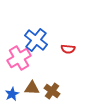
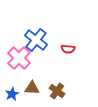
pink cross: rotated 15 degrees counterclockwise
brown cross: moved 5 px right
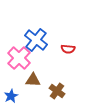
brown triangle: moved 1 px right, 8 px up
blue star: moved 1 px left, 2 px down
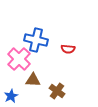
blue cross: rotated 25 degrees counterclockwise
pink cross: moved 1 px down
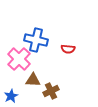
brown cross: moved 6 px left; rotated 28 degrees clockwise
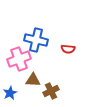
pink cross: rotated 25 degrees clockwise
blue star: moved 1 px left, 3 px up
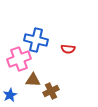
blue star: moved 2 px down
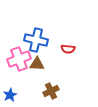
brown triangle: moved 4 px right, 16 px up
